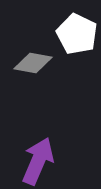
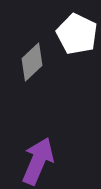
gray diamond: moved 1 px left, 1 px up; rotated 54 degrees counterclockwise
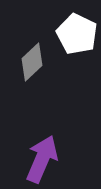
purple arrow: moved 4 px right, 2 px up
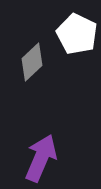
purple arrow: moved 1 px left, 1 px up
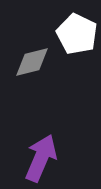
gray diamond: rotated 30 degrees clockwise
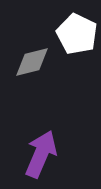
purple arrow: moved 4 px up
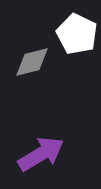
purple arrow: rotated 36 degrees clockwise
